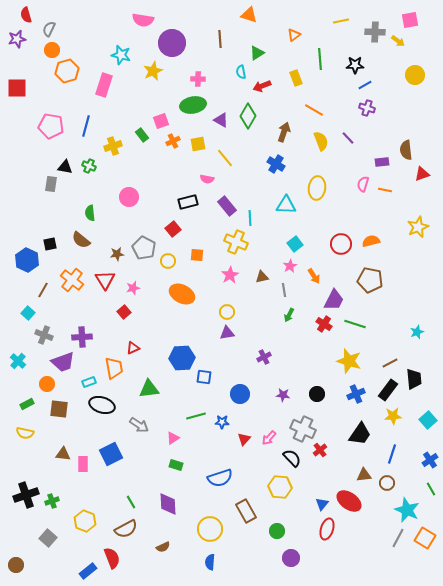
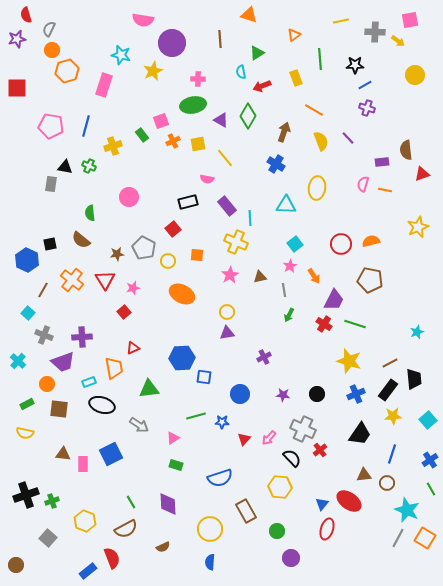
brown triangle at (262, 277): moved 2 px left
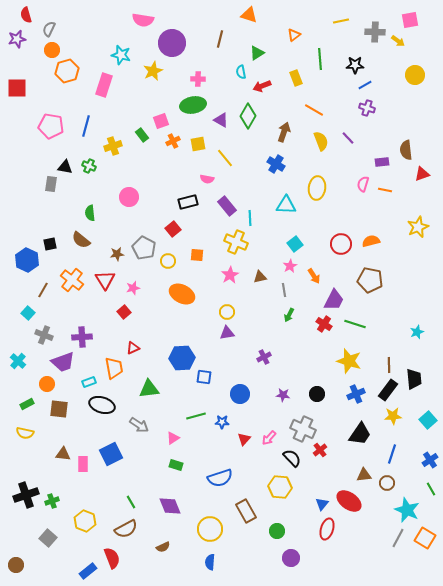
brown line at (220, 39): rotated 18 degrees clockwise
brown line at (390, 363): moved 1 px left, 2 px down; rotated 63 degrees counterclockwise
purple diamond at (168, 504): moved 2 px right, 2 px down; rotated 20 degrees counterclockwise
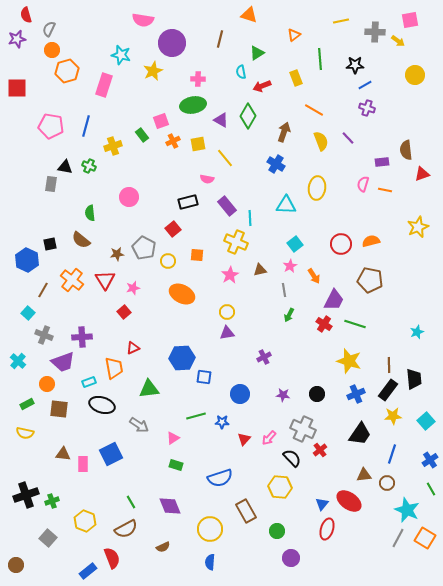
brown triangle at (260, 277): moved 7 px up
cyan square at (428, 420): moved 2 px left, 1 px down
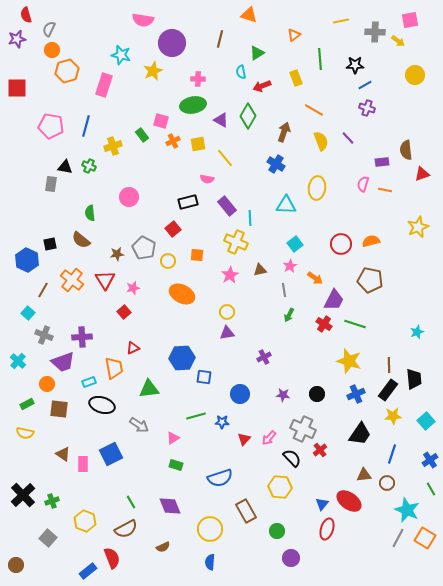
pink square at (161, 121): rotated 35 degrees clockwise
orange arrow at (314, 276): moved 1 px right, 2 px down; rotated 21 degrees counterclockwise
brown triangle at (63, 454): rotated 28 degrees clockwise
black cross at (26, 495): moved 3 px left; rotated 25 degrees counterclockwise
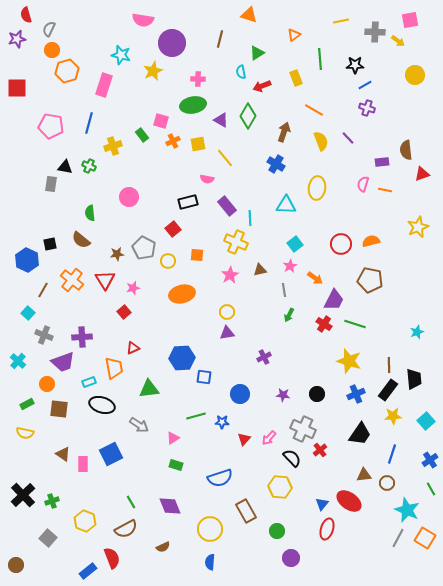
blue line at (86, 126): moved 3 px right, 3 px up
orange ellipse at (182, 294): rotated 40 degrees counterclockwise
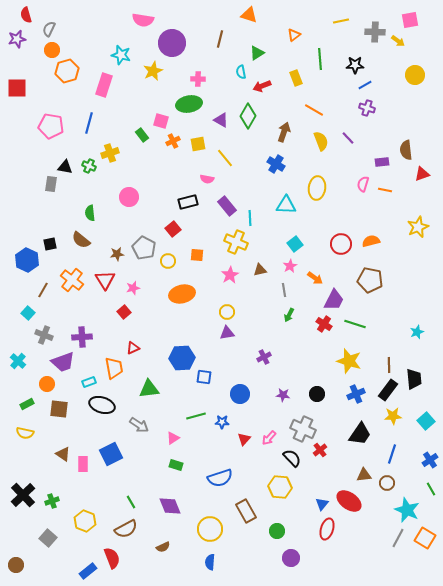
green ellipse at (193, 105): moved 4 px left, 1 px up
yellow cross at (113, 146): moved 3 px left, 7 px down
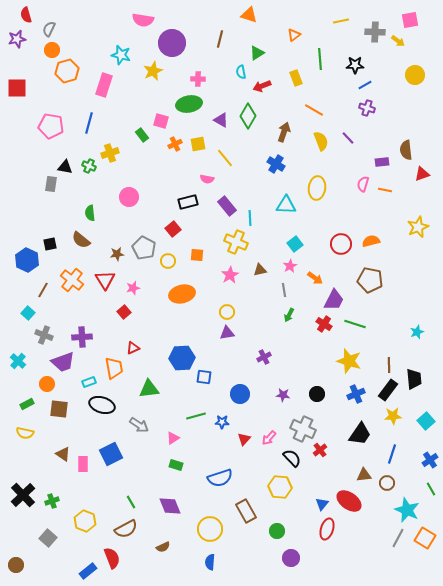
orange cross at (173, 141): moved 2 px right, 3 px down
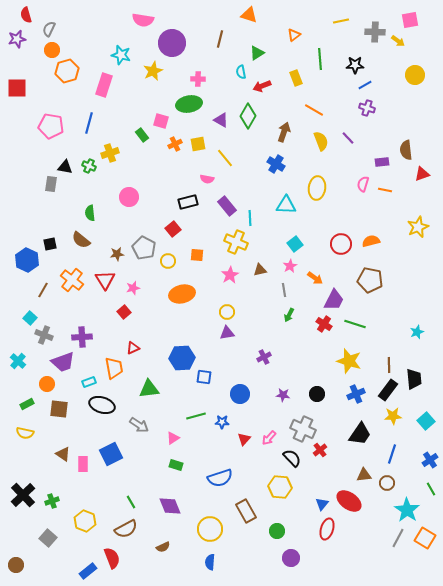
cyan square at (28, 313): moved 2 px right, 5 px down
cyan star at (407, 510): rotated 10 degrees clockwise
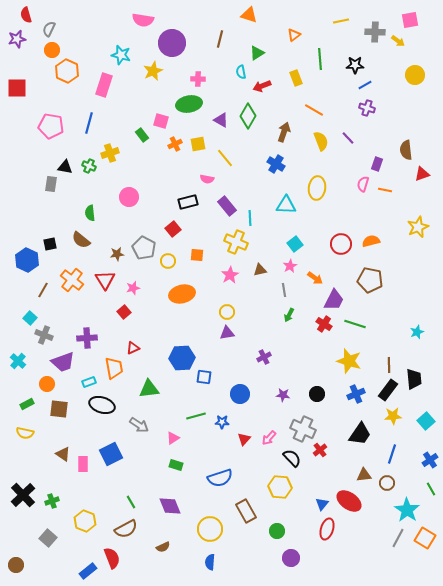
orange hexagon at (67, 71): rotated 20 degrees counterclockwise
purple rectangle at (382, 162): moved 5 px left, 2 px down; rotated 64 degrees counterclockwise
purple cross at (82, 337): moved 5 px right, 1 px down
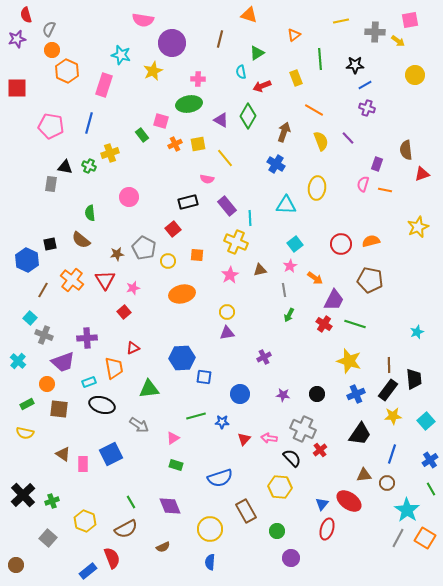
pink arrow at (269, 438): rotated 56 degrees clockwise
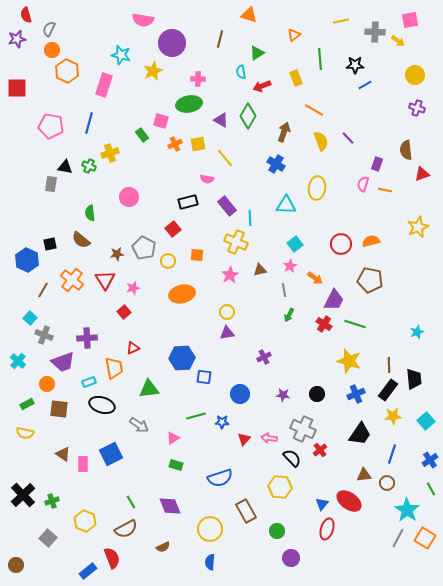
purple cross at (367, 108): moved 50 px right
